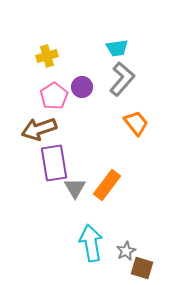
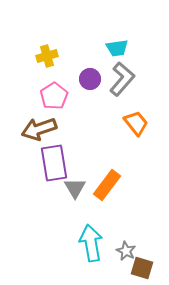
purple circle: moved 8 px right, 8 px up
gray star: rotated 18 degrees counterclockwise
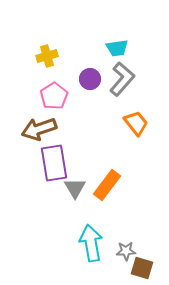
gray star: rotated 30 degrees counterclockwise
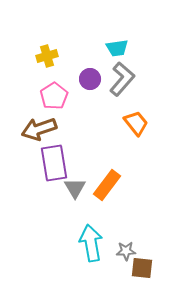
brown square: rotated 10 degrees counterclockwise
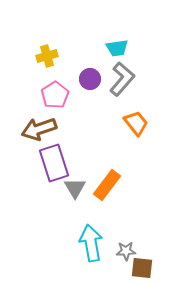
pink pentagon: moved 1 px right, 1 px up
purple rectangle: rotated 9 degrees counterclockwise
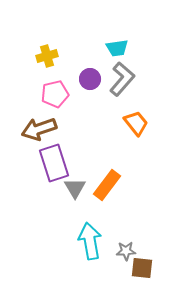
pink pentagon: moved 1 px up; rotated 20 degrees clockwise
cyan arrow: moved 1 px left, 2 px up
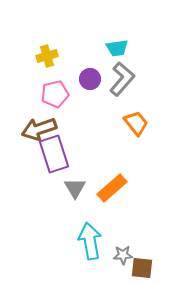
purple rectangle: moved 9 px up
orange rectangle: moved 5 px right, 3 px down; rotated 12 degrees clockwise
gray star: moved 3 px left, 4 px down
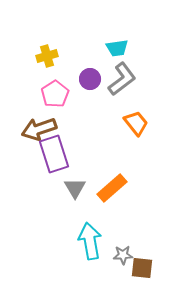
gray L-shape: rotated 12 degrees clockwise
pink pentagon: rotated 20 degrees counterclockwise
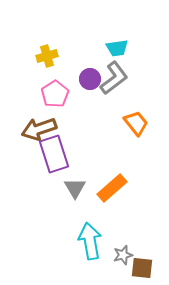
gray L-shape: moved 8 px left, 1 px up
gray star: rotated 12 degrees counterclockwise
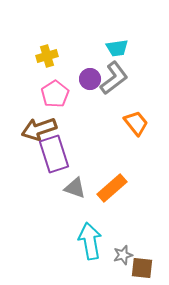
gray triangle: rotated 40 degrees counterclockwise
